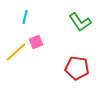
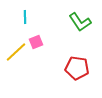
cyan line: rotated 16 degrees counterclockwise
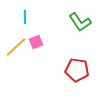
yellow line: moved 5 px up
red pentagon: moved 2 px down
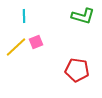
cyan line: moved 1 px left, 1 px up
green L-shape: moved 3 px right, 6 px up; rotated 40 degrees counterclockwise
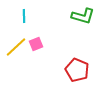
pink square: moved 2 px down
red pentagon: rotated 15 degrees clockwise
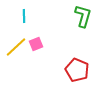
green L-shape: rotated 90 degrees counterclockwise
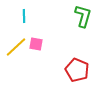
pink square: rotated 32 degrees clockwise
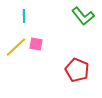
green L-shape: rotated 125 degrees clockwise
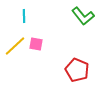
yellow line: moved 1 px left, 1 px up
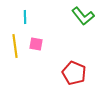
cyan line: moved 1 px right, 1 px down
yellow line: rotated 55 degrees counterclockwise
red pentagon: moved 3 px left, 3 px down
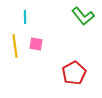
red pentagon: rotated 20 degrees clockwise
